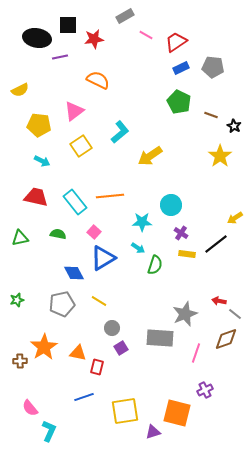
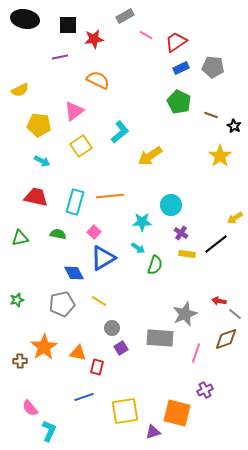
black ellipse at (37, 38): moved 12 px left, 19 px up
cyan rectangle at (75, 202): rotated 55 degrees clockwise
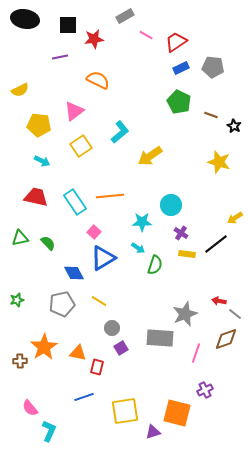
yellow star at (220, 156): moved 1 px left, 6 px down; rotated 20 degrees counterclockwise
cyan rectangle at (75, 202): rotated 50 degrees counterclockwise
green semicircle at (58, 234): moved 10 px left, 9 px down; rotated 35 degrees clockwise
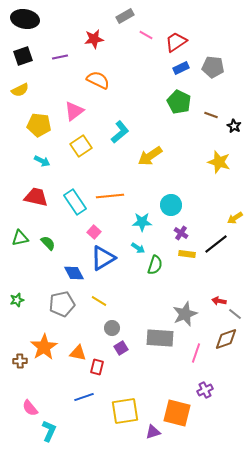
black square at (68, 25): moved 45 px left, 31 px down; rotated 18 degrees counterclockwise
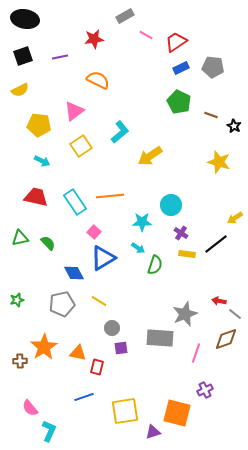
purple square at (121, 348): rotated 24 degrees clockwise
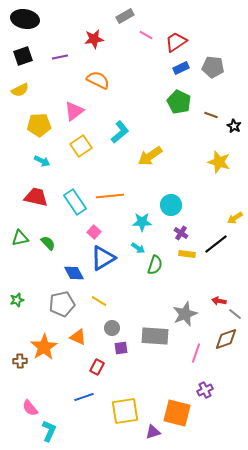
yellow pentagon at (39, 125): rotated 10 degrees counterclockwise
gray rectangle at (160, 338): moved 5 px left, 2 px up
orange triangle at (78, 353): moved 16 px up; rotated 12 degrees clockwise
red rectangle at (97, 367): rotated 14 degrees clockwise
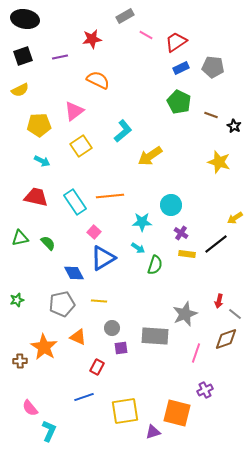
red star at (94, 39): moved 2 px left
cyan L-shape at (120, 132): moved 3 px right, 1 px up
yellow line at (99, 301): rotated 28 degrees counterclockwise
red arrow at (219, 301): rotated 88 degrees counterclockwise
orange star at (44, 347): rotated 8 degrees counterclockwise
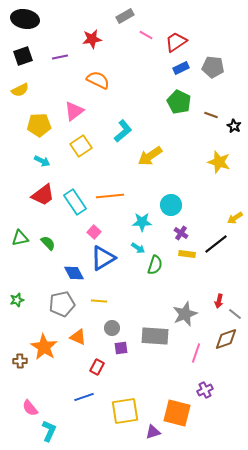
red trapezoid at (36, 197): moved 7 px right, 2 px up; rotated 130 degrees clockwise
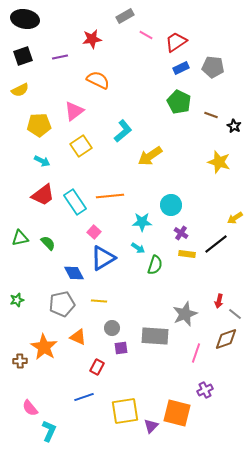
purple triangle at (153, 432): moved 2 px left, 6 px up; rotated 28 degrees counterclockwise
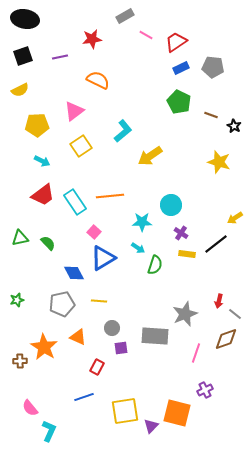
yellow pentagon at (39, 125): moved 2 px left
